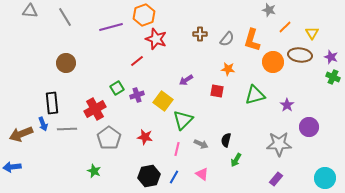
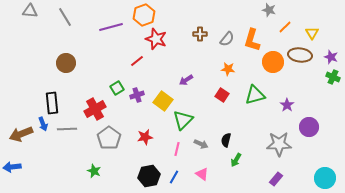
red square at (217, 91): moved 5 px right, 4 px down; rotated 24 degrees clockwise
red star at (145, 137): rotated 21 degrees counterclockwise
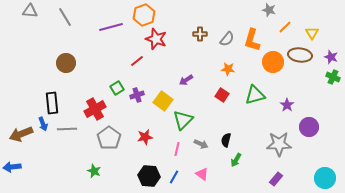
black hexagon at (149, 176): rotated 15 degrees clockwise
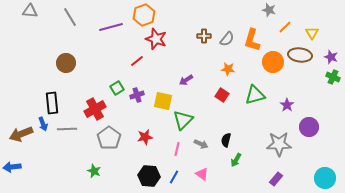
gray line at (65, 17): moved 5 px right
brown cross at (200, 34): moved 4 px right, 2 px down
yellow square at (163, 101): rotated 24 degrees counterclockwise
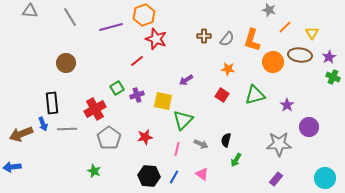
purple star at (331, 57): moved 2 px left; rotated 24 degrees clockwise
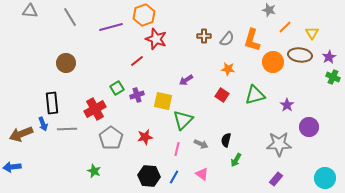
gray pentagon at (109, 138): moved 2 px right
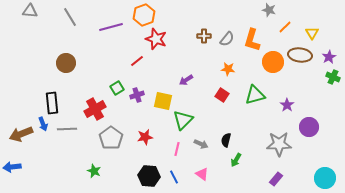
blue line at (174, 177): rotated 56 degrees counterclockwise
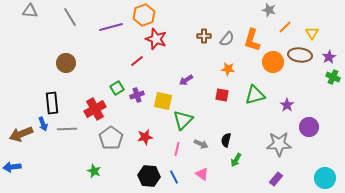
red square at (222, 95): rotated 24 degrees counterclockwise
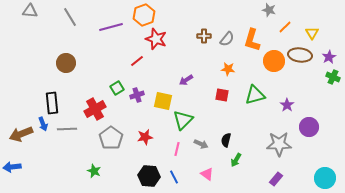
orange circle at (273, 62): moved 1 px right, 1 px up
pink triangle at (202, 174): moved 5 px right
